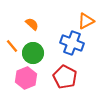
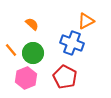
orange line: moved 1 px left, 4 px down
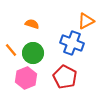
orange semicircle: rotated 24 degrees counterclockwise
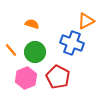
green circle: moved 2 px right, 1 px up
red pentagon: moved 7 px left
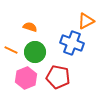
orange semicircle: moved 2 px left, 3 px down
orange line: rotated 24 degrees counterclockwise
red pentagon: rotated 15 degrees counterclockwise
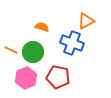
orange semicircle: moved 12 px right
green circle: moved 2 px left
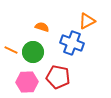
orange triangle: moved 1 px right
pink hexagon: moved 1 px right, 4 px down; rotated 20 degrees clockwise
